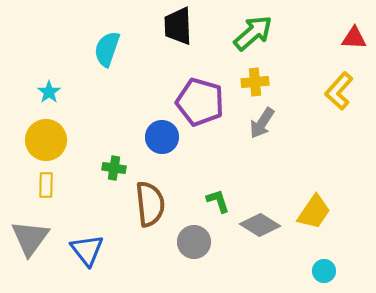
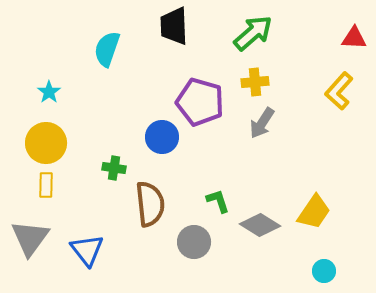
black trapezoid: moved 4 px left
yellow circle: moved 3 px down
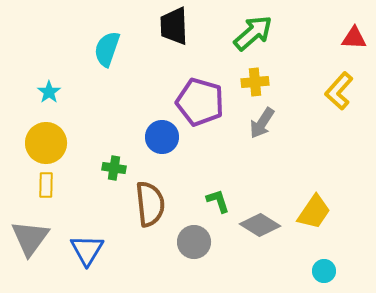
blue triangle: rotated 9 degrees clockwise
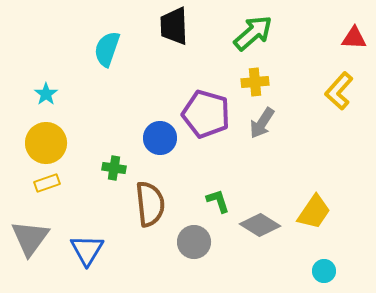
cyan star: moved 3 px left, 2 px down
purple pentagon: moved 6 px right, 12 px down
blue circle: moved 2 px left, 1 px down
yellow rectangle: moved 1 px right, 2 px up; rotated 70 degrees clockwise
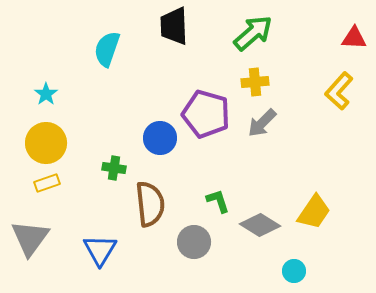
gray arrow: rotated 12 degrees clockwise
blue triangle: moved 13 px right
cyan circle: moved 30 px left
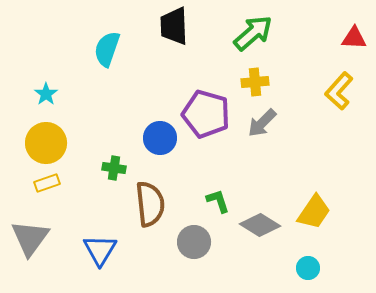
cyan circle: moved 14 px right, 3 px up
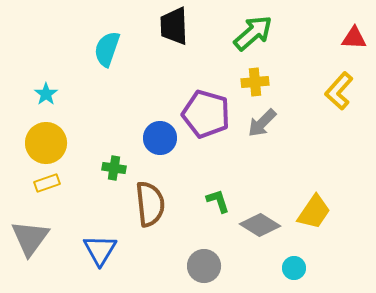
gray circle: moved 10 px right, 24 px down
cyan circle: moved 14 px left
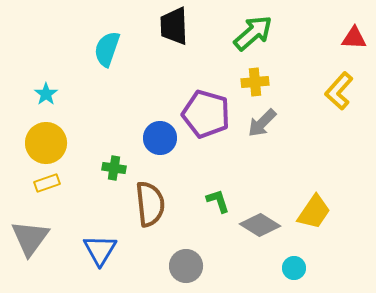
gray circle: moved 18 px left
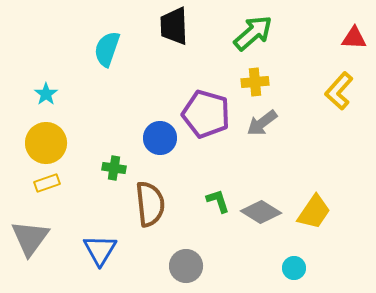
gray arrow: rotated 8 degrees clockwise
gray diamond: moved 1 px right, 13 px up
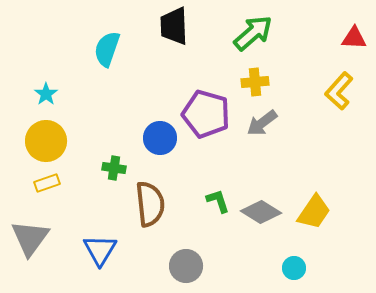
yellow circle: moved 2 px up
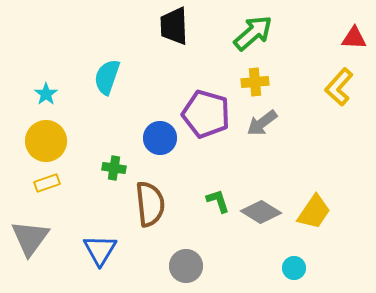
cyan semicircle: moved 28 px down
yellow L-shape: moved 4 px up
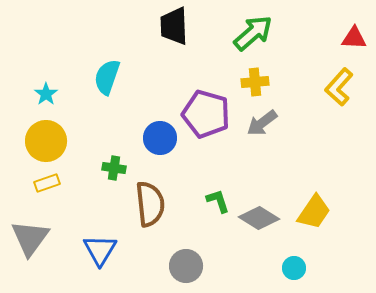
gray diamond: moved 2 px left, 6 px down
